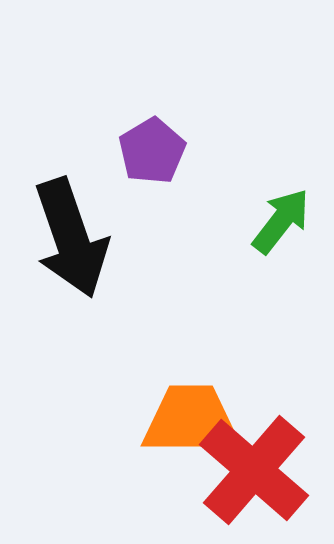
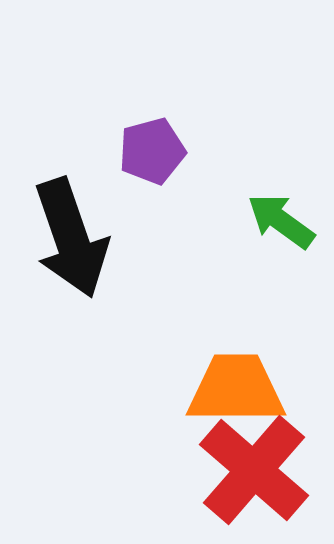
purple pentagon: rotated 16 degrees clockwise
green arrow: rotated 92 degrees counterclockwise
orange trapezoid: moved 45 px right, 31 px up
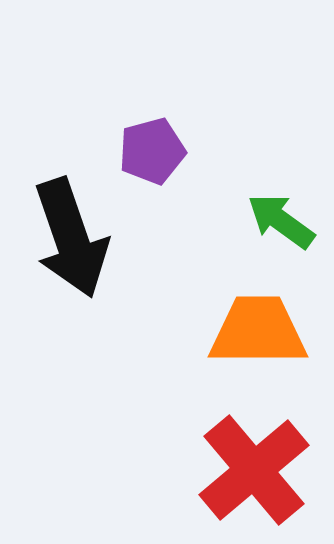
orange trapezoid: moved 22 px right, 58 px up
red cross: rotated 9 degrees clockwise
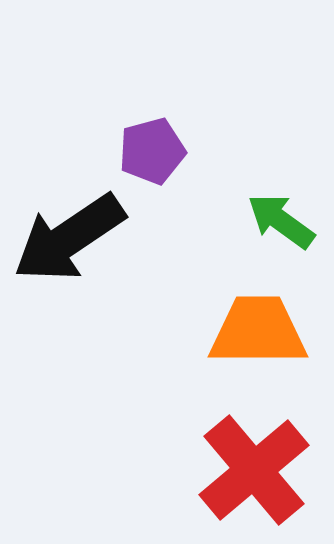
black arrow: moved 2 px left; rotated 75 degrees clockwise
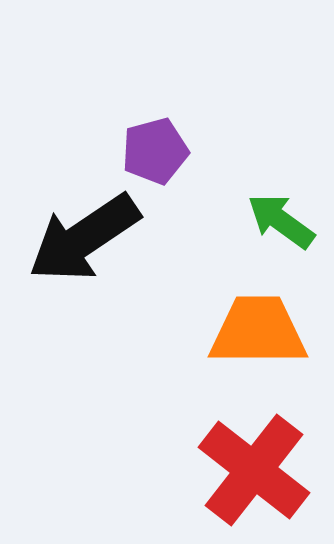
purple pentagon: moved 3 px right
black arrow: moved 15 px right
red cross: rotated 12 degrees counterclockwise
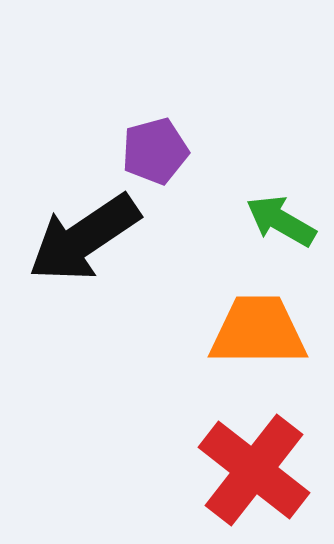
green arrow: rotated 6 degrees counterclockwise
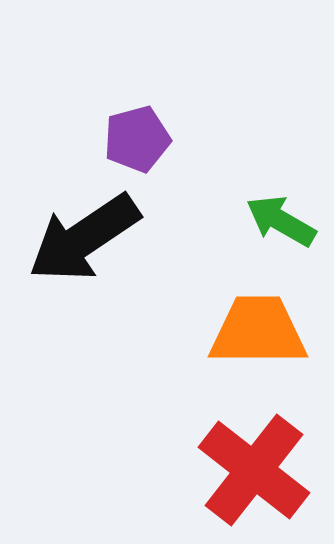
purple pentagon: moved 18 px left, 12 px up
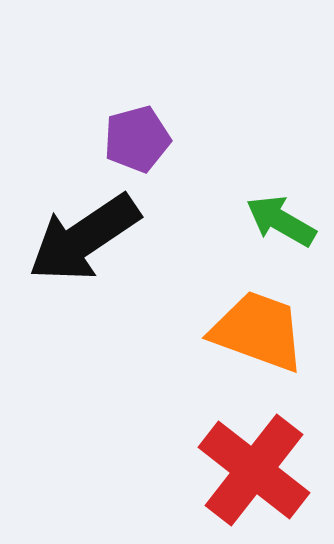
orange trapezoid: rotated 20 degrees clockwise
